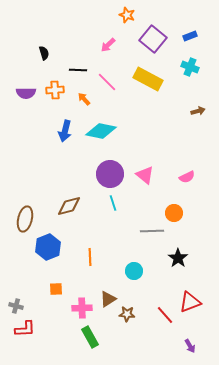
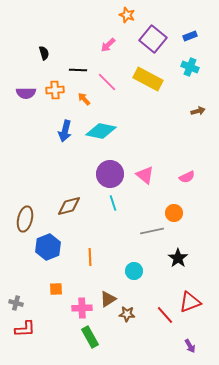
gray line: rotated 10 degrees counterclockwise
gray cross: moved 3 px up
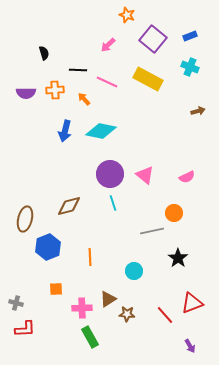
pink line: rotated 20 degrees counterclockwise
red triangle: moved 2 px right, 1 px down
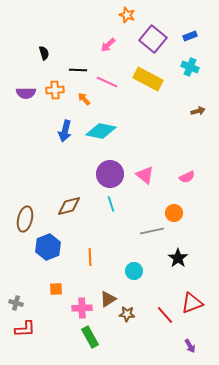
cyan line: moved 2 px left, 1 px down
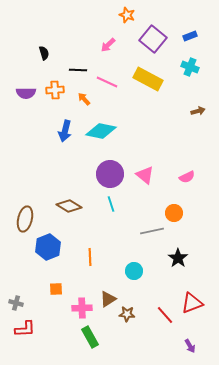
brown diamond: rotated 45 degrees clockwise
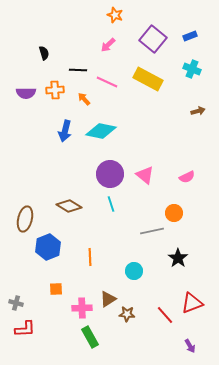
orange star: moved 12 px left
cyan cross: moved 2 px right, 2 px down
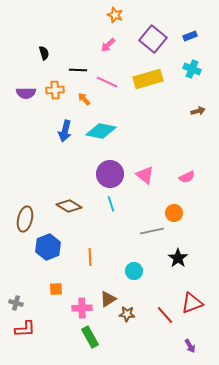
yellow rectangle: rotated 44 degrees counterclockwise
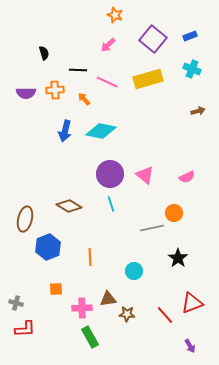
gray line: moved 3 px up
brown triangle: rotated 24 degrees clockwise
